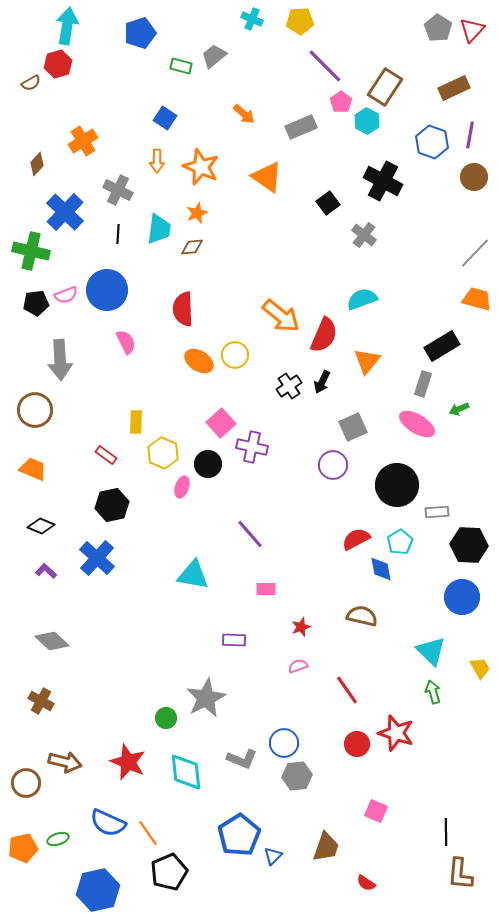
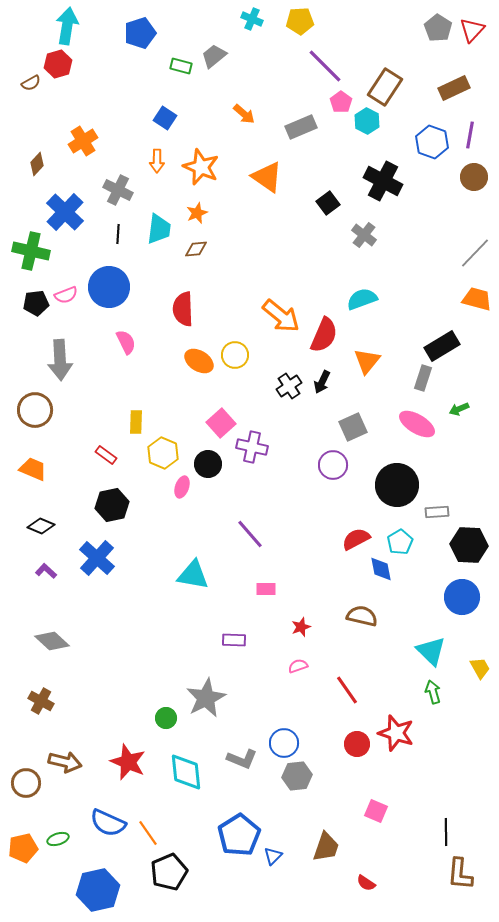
brown diamond at (192, 247): moved 4 px right, 2 px down
blue circle at (107, 290): moved 2 px right, 3 px up
gray rectangle at (423, 384): moved 6 px up
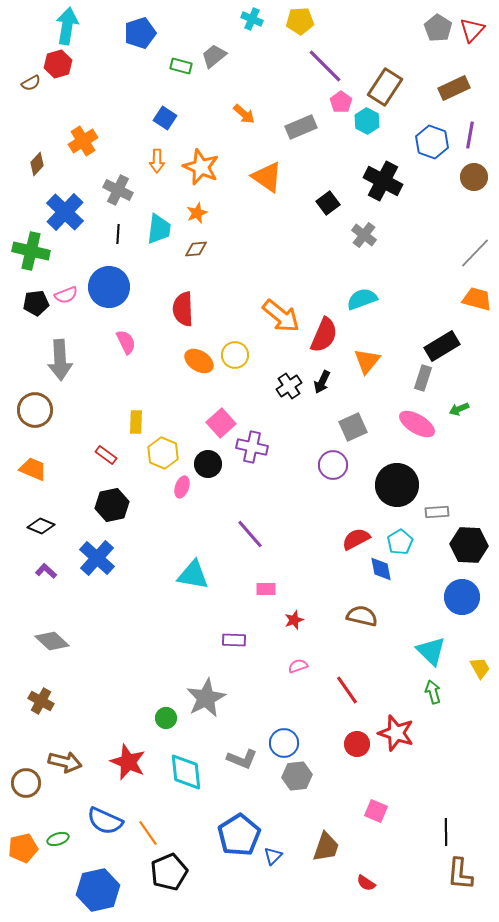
red star at (301, 627): moved 7 px left, 7 px up
blue semicircle at (108, 823): moved 3 px left, 2 px up
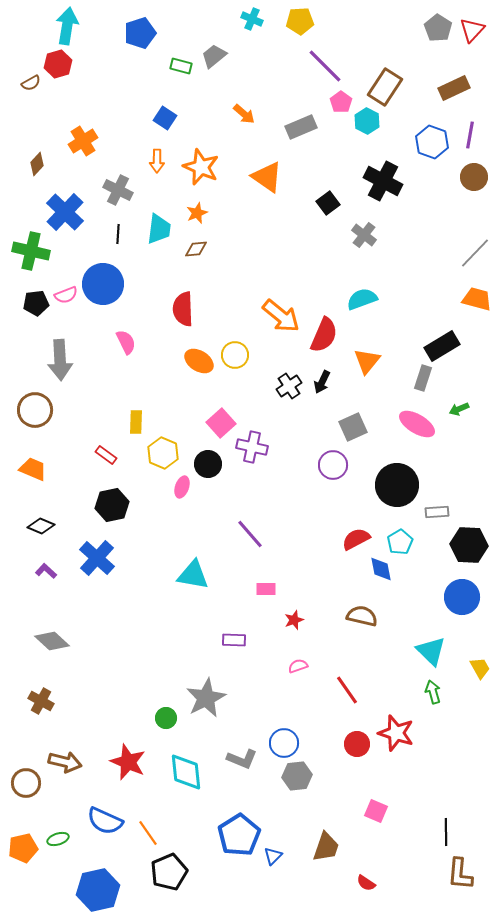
blue circle at (109, 287): moved 6 px left, 3 px up
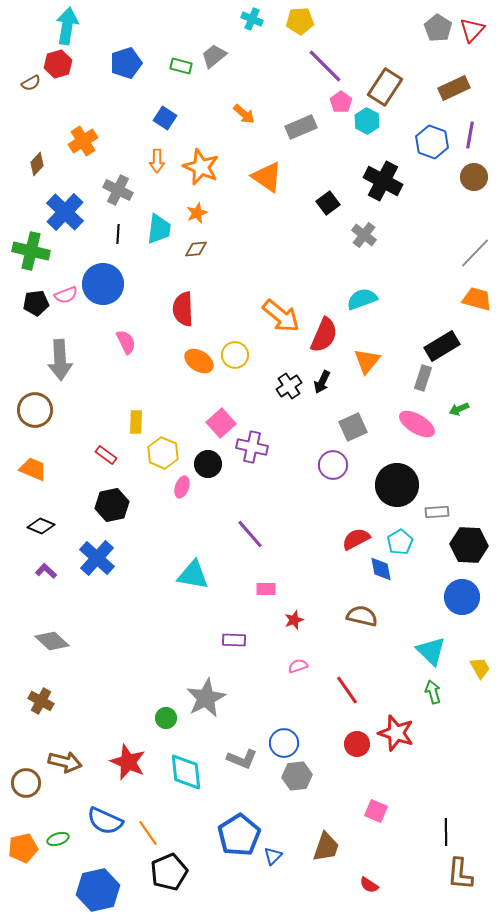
blue pentagon at (140, 33): moved 14 px left, 30 px down
red semicircle at (366, 883): moved 3 px right, 2 px down
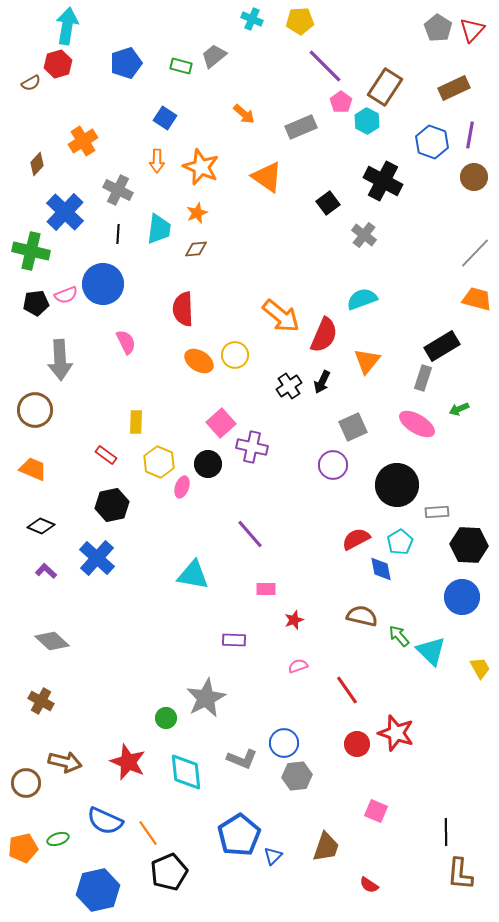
yellow hexagon at (163, 453): moved 4 px left, 9 px down
green arrow at (433, 692): moved 34 px left, 56 px up; rotated 25 degrees counterclockwise
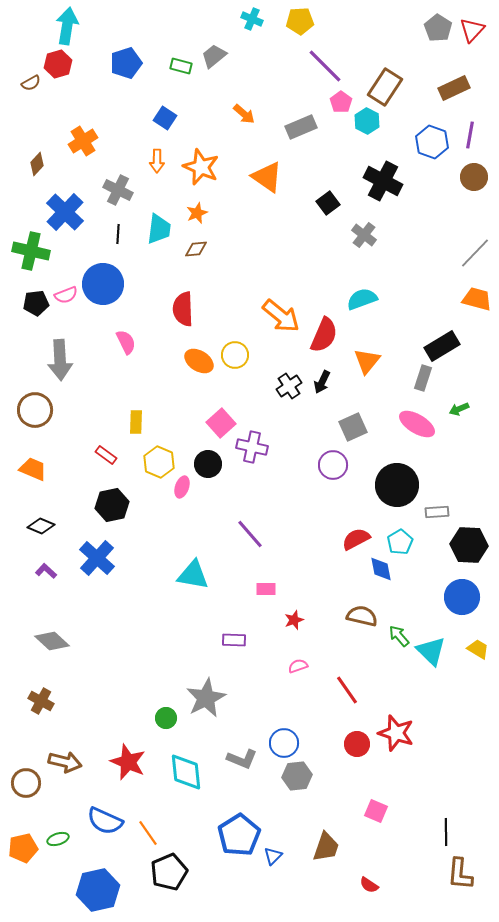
yellow trapezoid at (480, 668): moved 2 px left, 19 px up; rotated 30 degrees counterclockwise
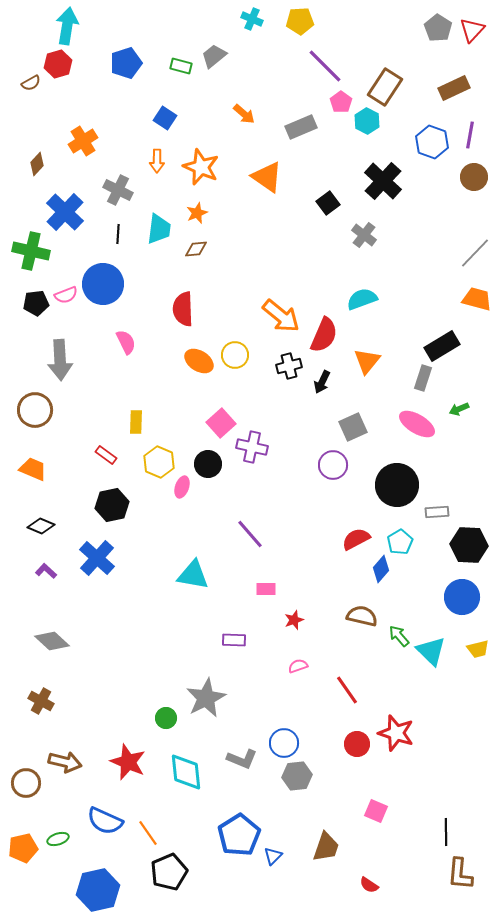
black cross at (383, 181): rotated 15 degrees clockwise
black cross at (289, 386): moved 20 px up; rotated 20 degrees clockwise
blue diamond at (381, 569): rotated 52 degrees clockwise
yellow trapezoid at (478, 649): rotated 135 degrees clockwise
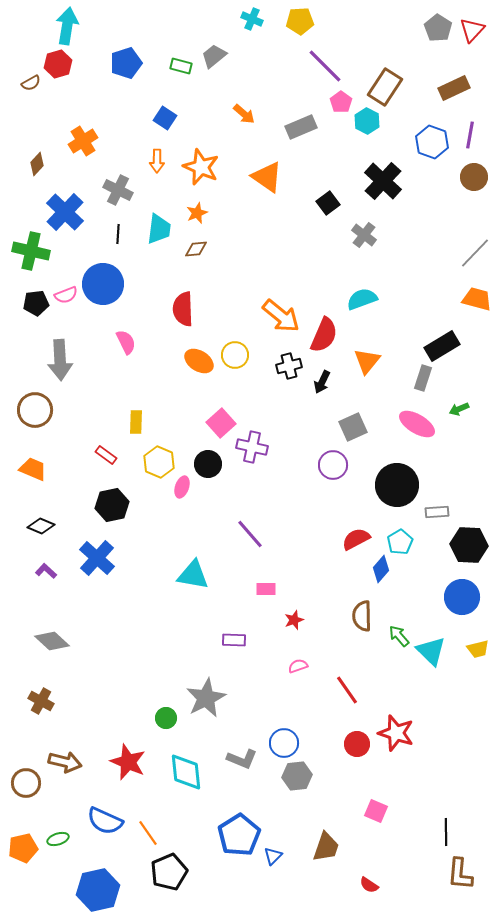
brown semicircle at (362, 616): rotated 104 degrees counterclockwise
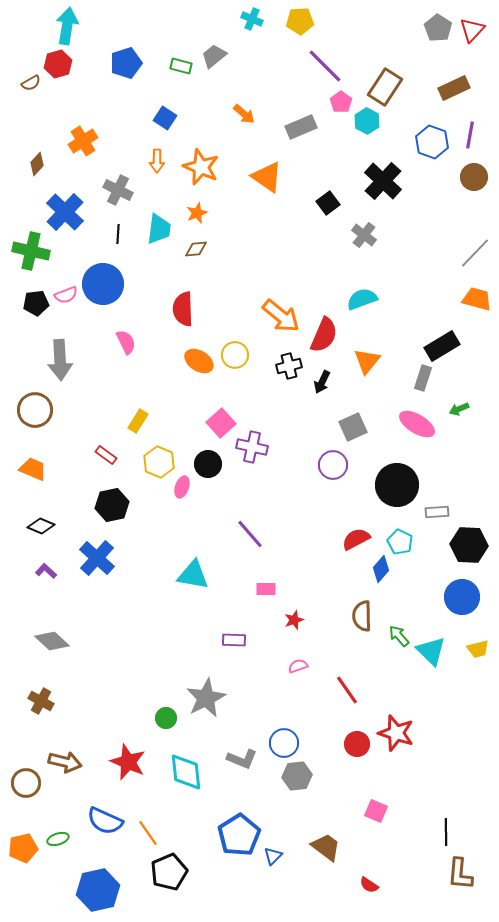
yellow rectangle at (136, 422): moved 2 px right, 1 px up; rotated 30 degrees clockwise
cyan pentagon at (400, 542): rotated 15 degrees counterclockwise
brown trapezoid at (326, 847): rotated 72 degrees counterclockwise
